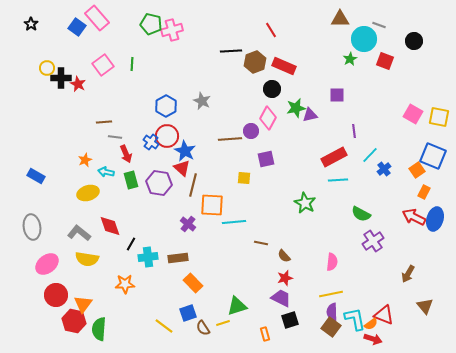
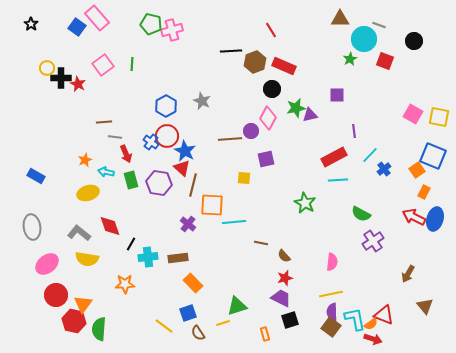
brown semicircle at (203, 328): moved 5 px left, 5 px down
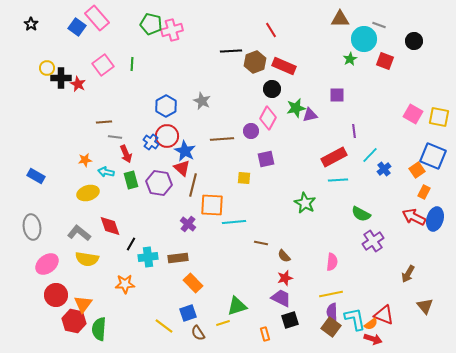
brown line at (230, 139): moved 8 px left
orange star at (85, 160): rotated 16 degrees clockwise
